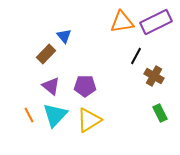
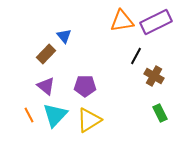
orange triangle: moved 1 px up
purple triangle: moved 5 px left
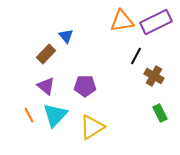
blue triangle: moved 2 px right
yellow triangle: moved 3 px right, 7 px down
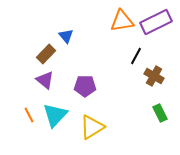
purple triangle: moved 1 px left, 6 px up
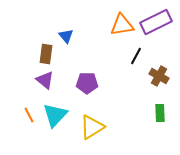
orange triangle: moved 4 px down
brown rectangle: rotated 36 degrees counterclockwise
brown cross: moved 5 px right
purple pentagon: moved 2 px right, 3 px up
green rectangle: rotated 24 degrees clockwise
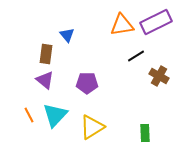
blue triangle: moved 1 px right, 1 px up
black line: rotated 30 degrees clockwise
green rectangle: moved 15 px left, 20 px down
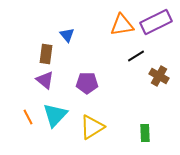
orange line: moved 1 px left, 2 px down
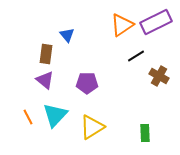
orange triangle: rotated 25 degrees counterclockwise
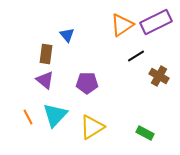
green rectangle: rotated 60 degrees counterclockwise
